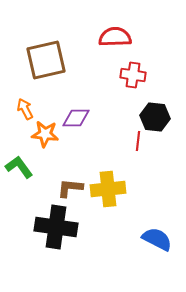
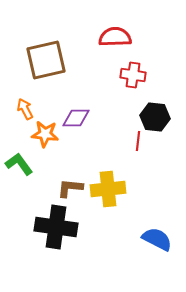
green L-shape: moved 3 px up
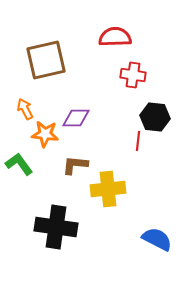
brown L-shape: moved 5 px right, 23 px up
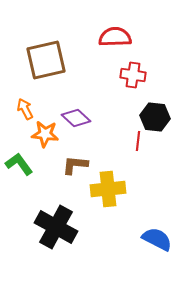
purple diamond: rotated 44 degrees clockwise
black cross: rotated 21 degrees clockwise
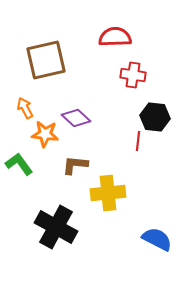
orange arrow: moved 1 px up
yellow cross: moved 4 px down
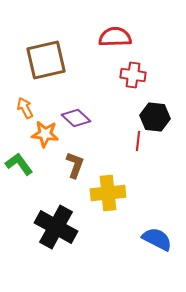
brown L-shape: rotated 104 degrees clockwise
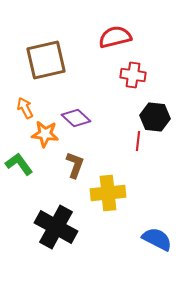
red semicircle: rotated 12 degrees counterclockwise
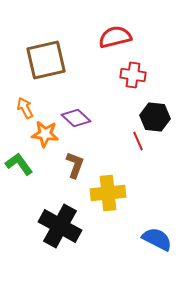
red line: rotated 30 degrees counterclockwise
black cross: moved 4 px right, 1 px up
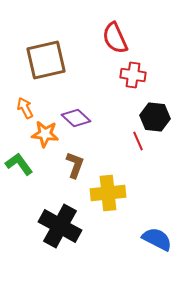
red semicircle: moved 1 px down; rotated 100 degrees counterclockwise
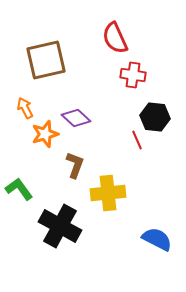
orange star: rotated 24 degrees counterclockwise
red line: moved 1 px left, 1 px up
green L-shape: moved 25 px down
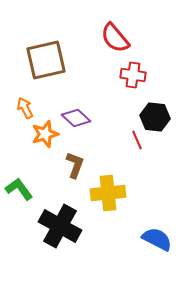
red semicircle: rotated 16 degrees counterclockwise
